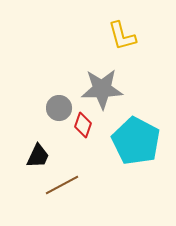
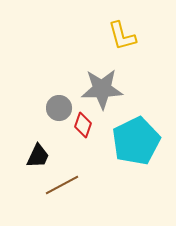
cyan pentagon: rotated 18 degrees clockwise
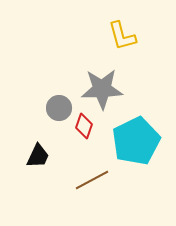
red diamond: moved 1 px right, 1 px down
brown line: moved 30 px right, 5 px up
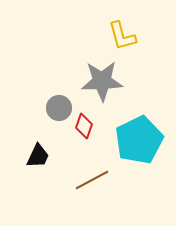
gray star: moved 8 px up
cyan pentagon: moved 3 px right, 1 px up
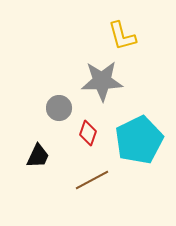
red diamond: moved 4 px right, 7 px down
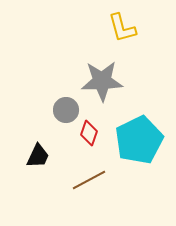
yellow L-shape: moved 8 px up
gray circle: moved 7 px right, 2 px down
red diamond: moved 1 px right
brown line: moved 3 px left
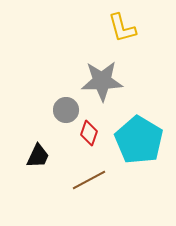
cyan pentagon: rotated 15 degrees counterclockwise
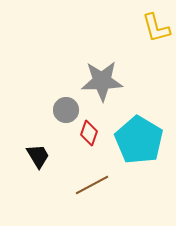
yellow L-shape: moved 34 px right
black trapezoid: rotated 56 degrees counterclockwise
brown line: moved 3 px right, 5 px down
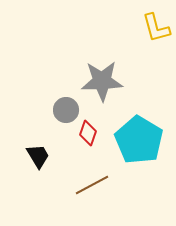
red diamond: moved 1 px left
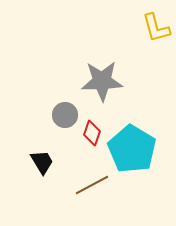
gray circle: moved 1 px left, 5 px down
red diamond: moved 4 px right
cyan pentagon: moved 7 px left, 9 px down
black trapezoid: moved 4 px right, 6 px down
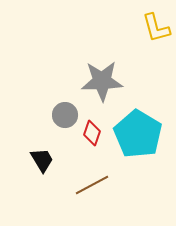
cyan pentagon: moved 6 px right, 15 px up
black trapezoid: moved 2 px up
